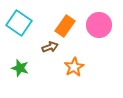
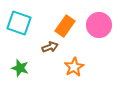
cyan square: rotated 15 degrees counterclockwise
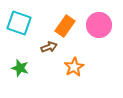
brown arrow: moved 1 px left
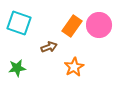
orange rectangle: moved 7 px right
green star: moved 3 px left; rotated 24 degrees counterclockwise
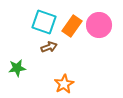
cyan square: moved 25 px right, 1 px up
orange star: moved 10 px left, 17 px down
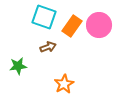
cyan square: moved 5 px up
brown arrow: moved 1 px left
green star: moved 1 px right, 2 px up
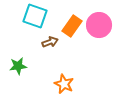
cyan square: moved 9 px left, 1 px up
brown arrow: moved 2 px right, 5 px up
orange star: rotated 18 degrees counterclockwise
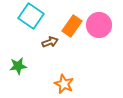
cyan square: moved 4 px left; rotated 15 degrees clockwise
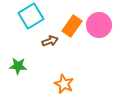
cyan square: rotated 25 degrees clockwise
brown arrow: moved 1 px up
green star: rotated 12 degrees clockwise
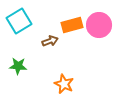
cyan square: moved 12 px left, 5 px down
orange rectangle: moved 1 px up; rotated 40 degrees clockwise
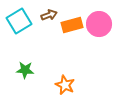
pink circle: moved 1 px up
brown arrow: moved 1 px left, 26 px up
green star: moved 7 px right, 4 px down
orange star: moved 1 px right, 1 px down
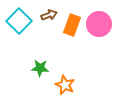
cyan square: rotated 15 degrees counterclockwise
orange rectangle: rotated 55 degrees counterclockwise
green star: moved 15 px right, 2 px up
